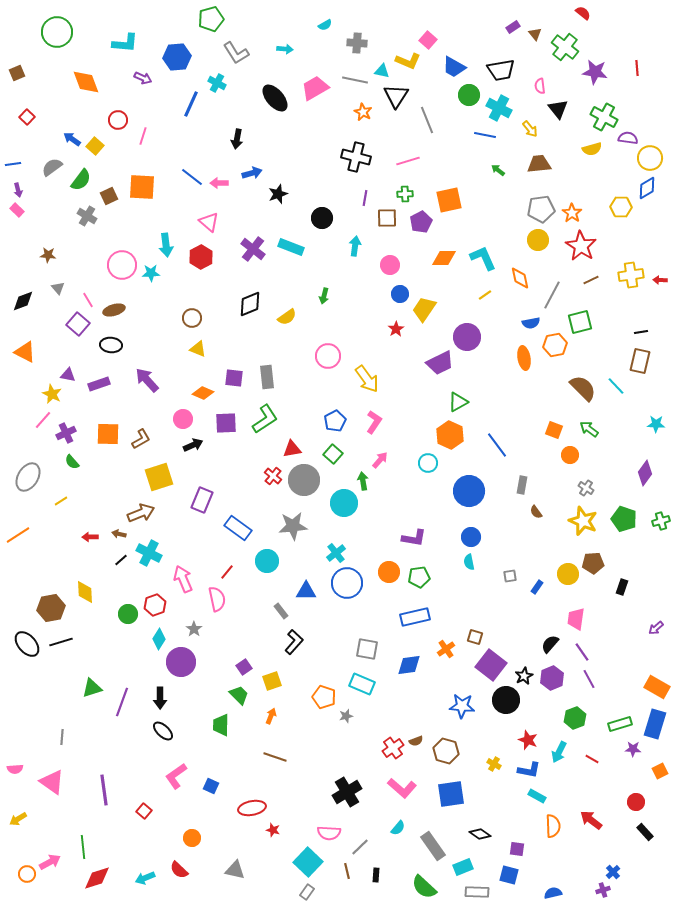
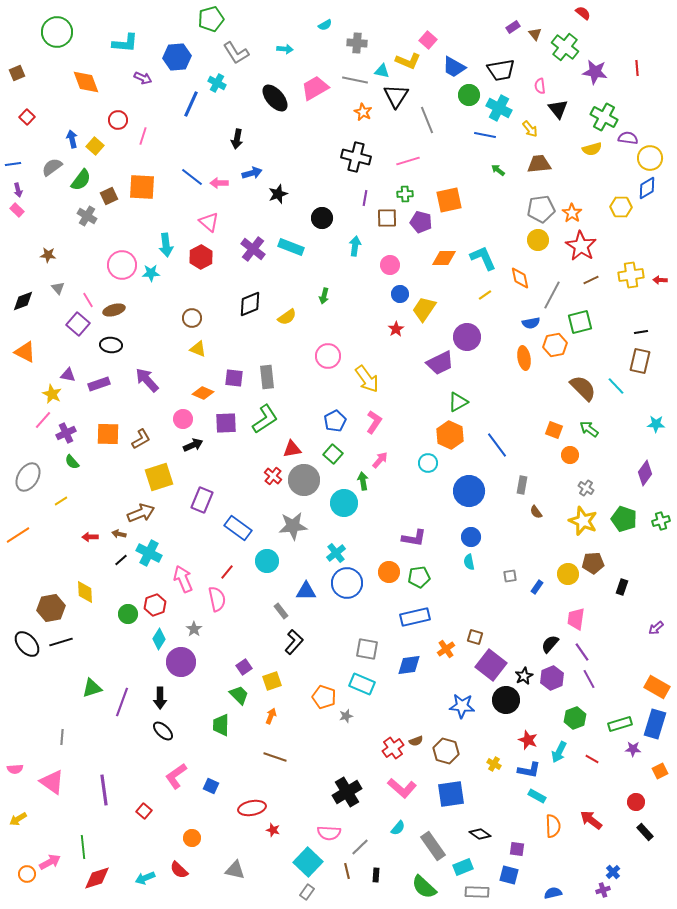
blue arrow at (72, 139): rotated 42 degrees clockwise
purple pentagon at (421, 222): rotated 30 degrees counterclockwise
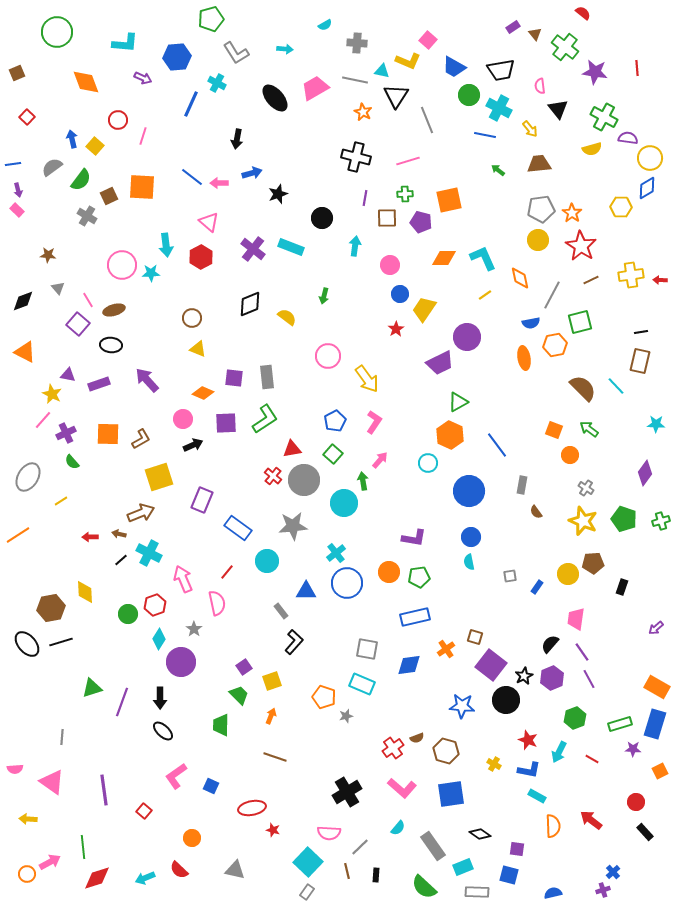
yellow semicircle at (287, 317): rotated 108 degrees counterclockwise
pink semicircle at (217, 599): moved 4 px down
brown semicircle at (416, 741): moved 1 px right, 3 px up
yellow arrow at (18, 819): moved 10 px right; rotated 36 degrees clockwise
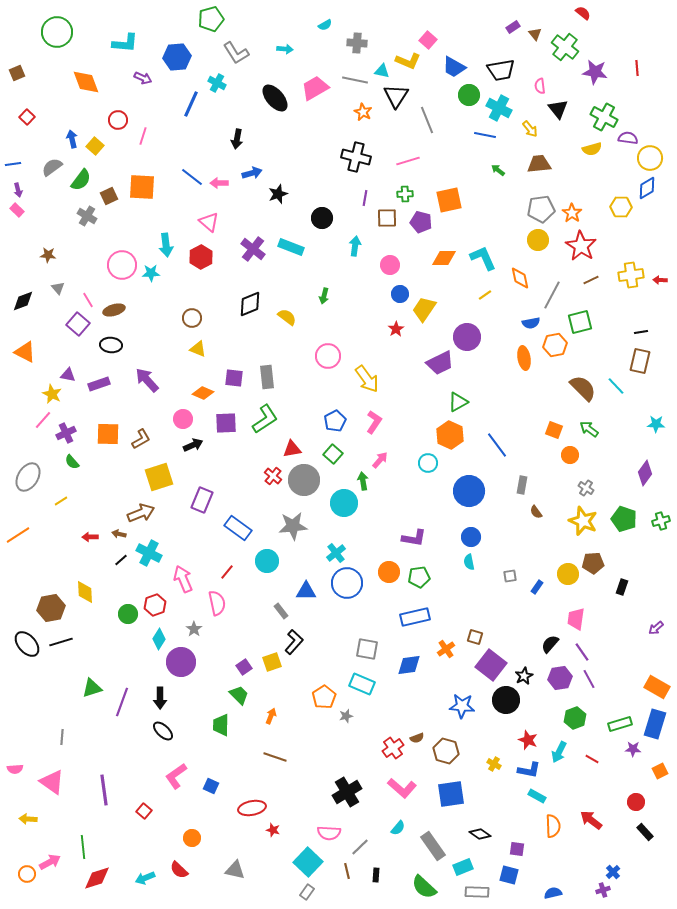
purple hexagon at (552, 678): moved 8 px right; rotated 15 degrees clockwise
yellow square at (272, 681): moved 19 px up
orange pentagon at (324, 697): rotated 20 degrees clockwise
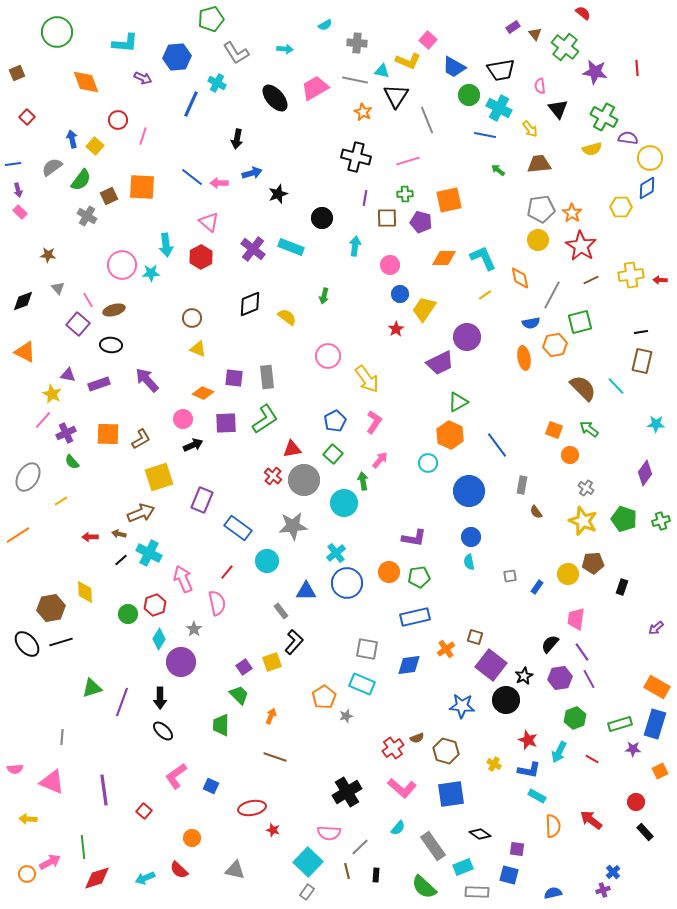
pink rectangle at (17, 210): moved 3 px right, 2 px down
brown rectangle at (640, 361): moved 2 px right
pink triangle at (52, 782): rotated 12 degrees counterclockwise
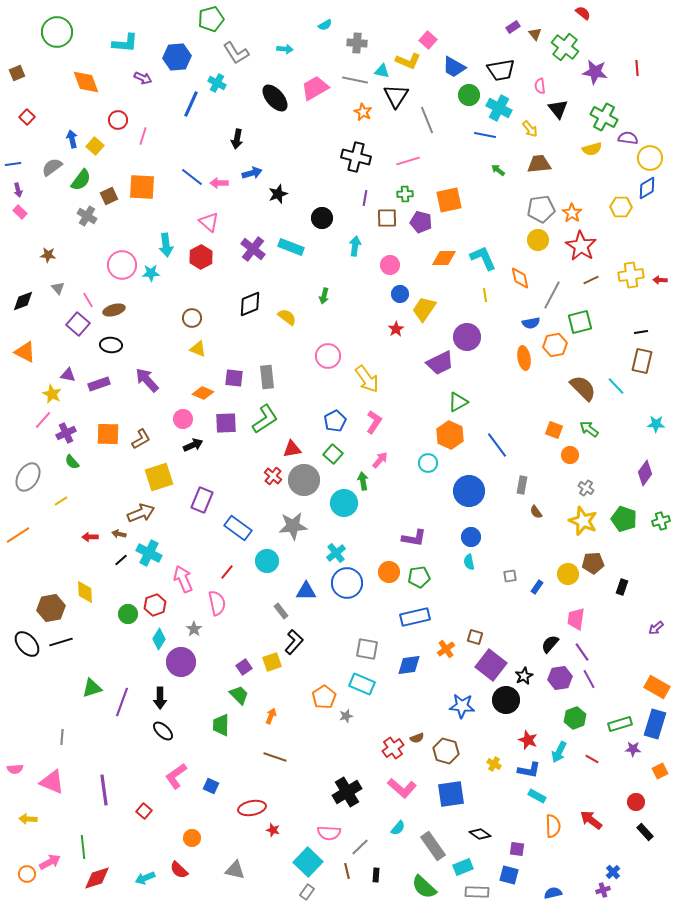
yellow line at (485, 295): rotated 64 degrees counterclockwise
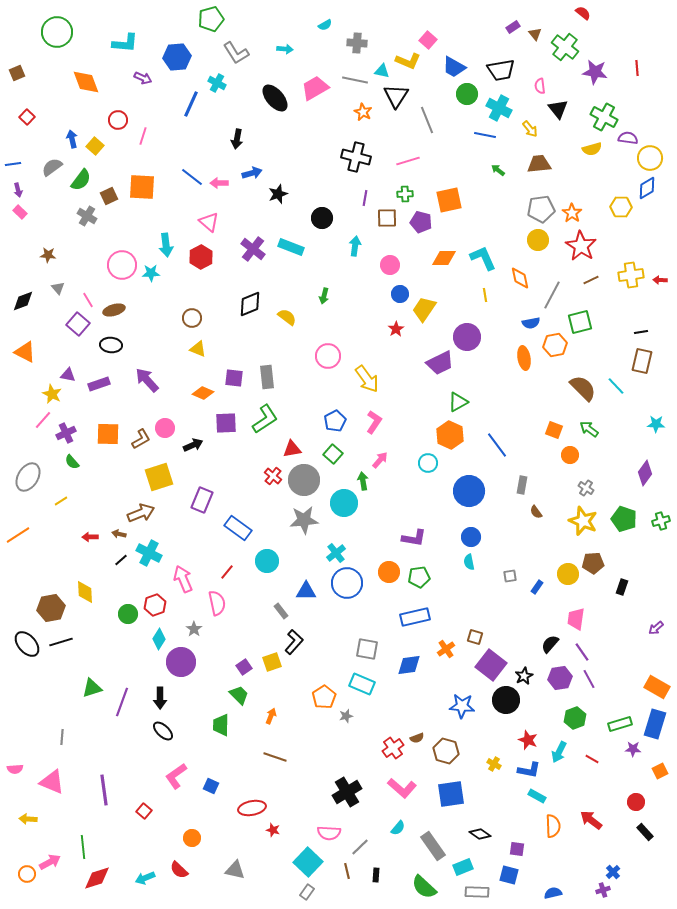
green circle at (469, 95): moved 2 px left, 1 px up
pink circle at (183, 419): moved 18 px left, 9 px down
gray star at (293, 526): moved 11 px right, 6 px up
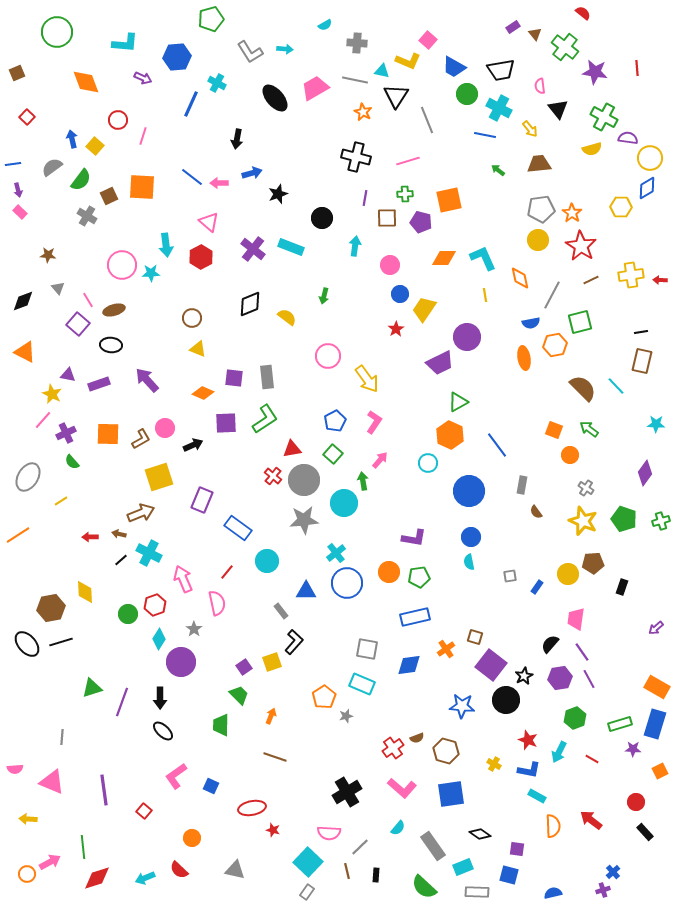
gray L-shape at (236, 53): moved 14 px right, 1 px up
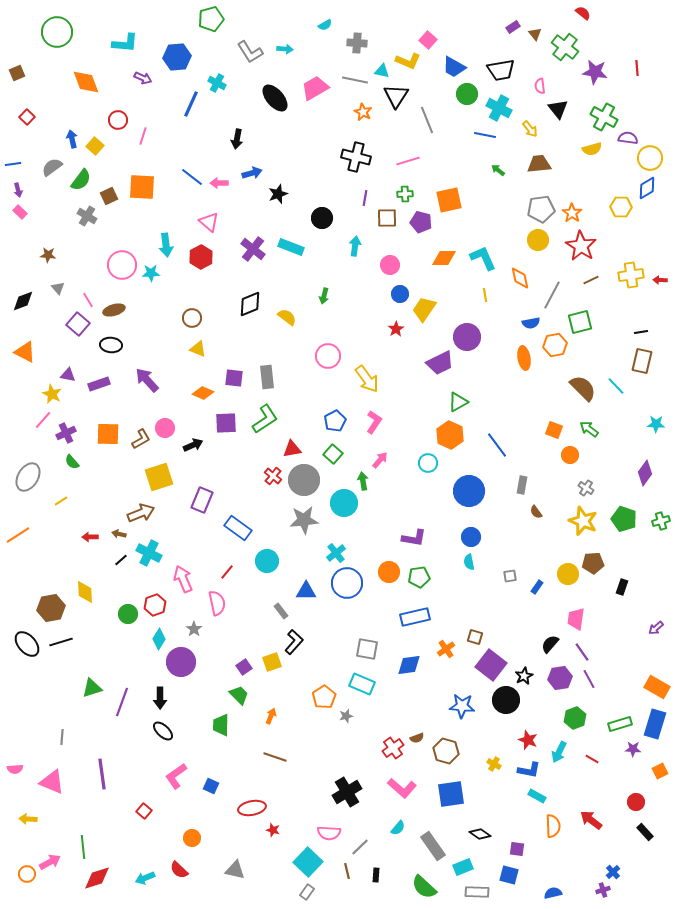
purple line at (104, 790): moved 2 px left, 16 px up
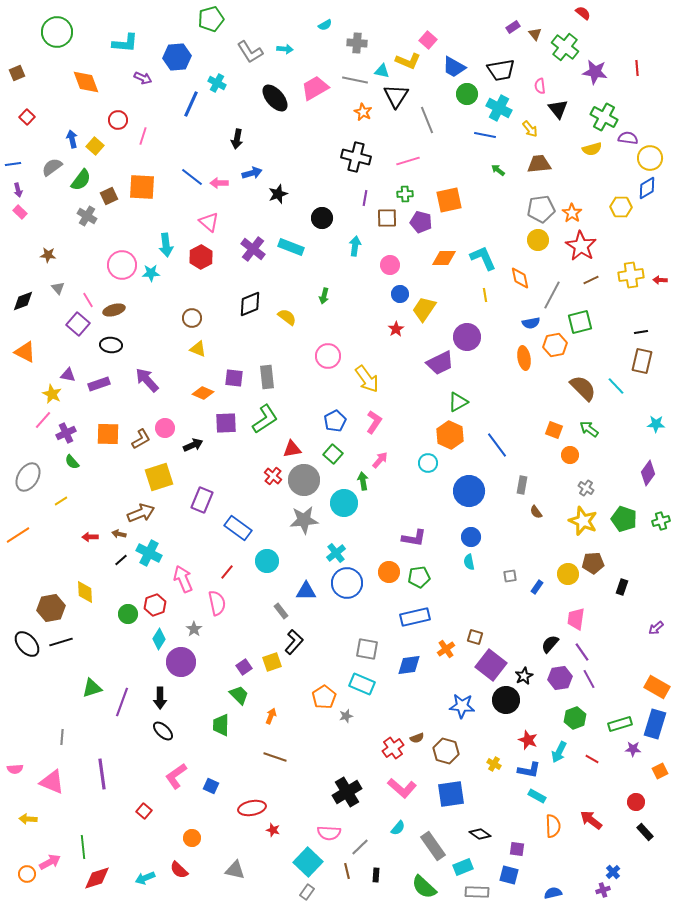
purple diamond at (645, 473): moved 3 px right
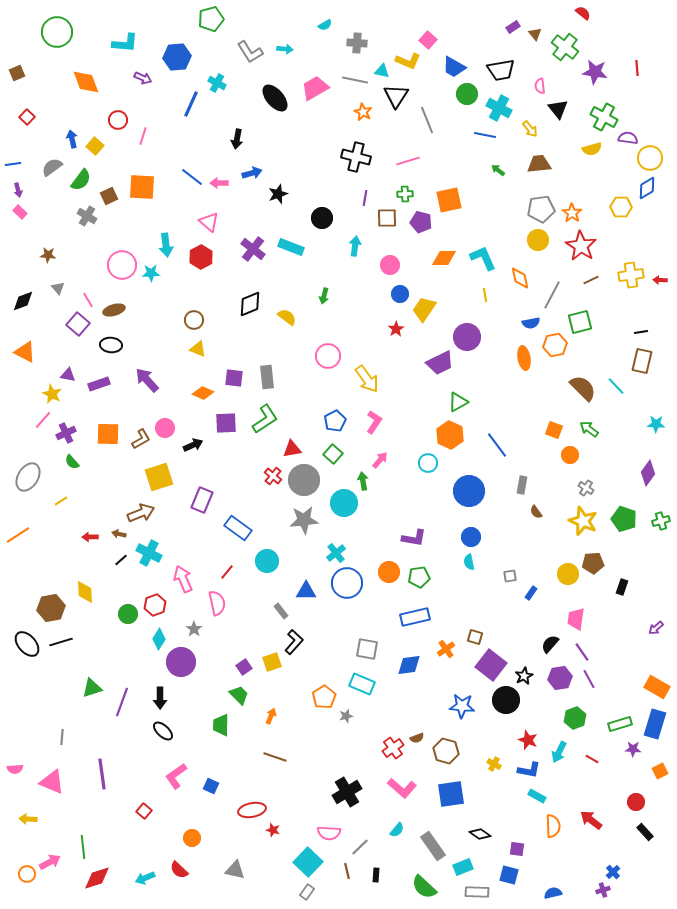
brown circle at (192, 318): moved 2 px right, 2 px down
blue rectangle at (537, 587): moved 6 px left, 6 px down
red ellipse at (252, 808): moved 2 px down
cyan semicircle at (398, 828): moved 1 px left, 2 px down
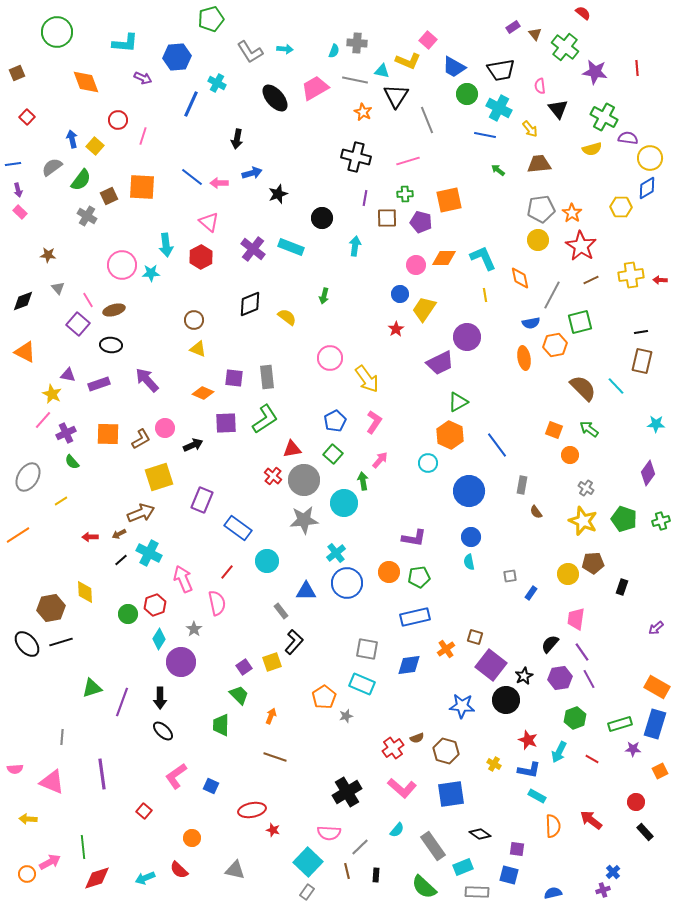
cyan semicircle at (325, 25): moved 9 px right, 26 px down; rotated 40 degrees counterclockwise
pink circle at (390, 265): moved 26 px right
pink circle at (328, 356): moved 2 px right, 2 px down
brown arrow at (119, 534): rotated 40 degrees counterclockwise
